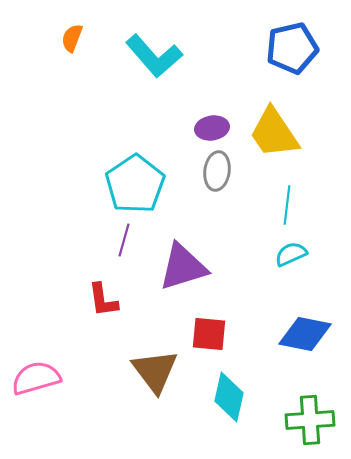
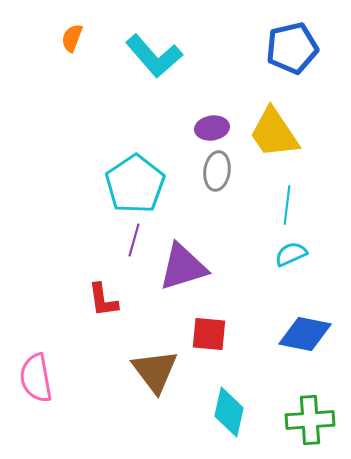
purple line: moved 10 px right
pink semicircle: rotated 84 degrees counterclockwise
cyan diamond: moved 15 px down
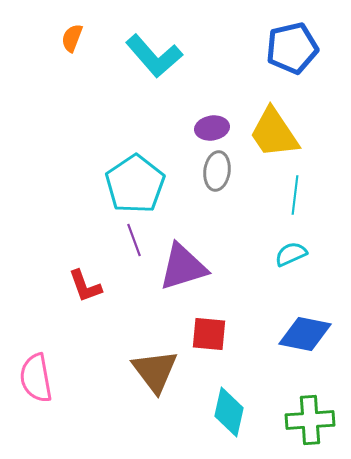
cyan line: moved 8 px right, 10 px up
purple line: rotated 36 degrees counterclockwise
red L-shape: moved 18 px left, 14 px up; rotated 12 degrees counterclockwise
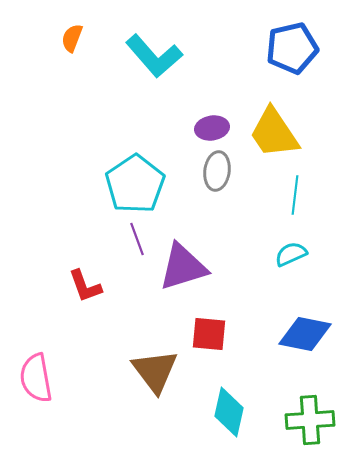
purple line: moved 3 px right, 1 px up
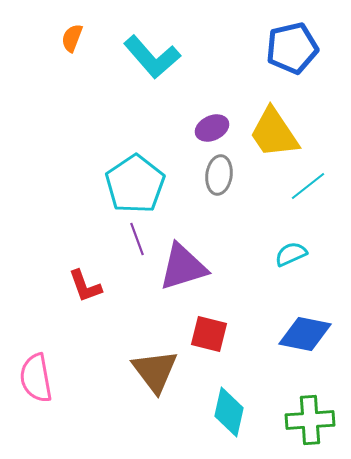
cyan L-shape: moved 2 px left, 1 px down
purple ellipse: rotated 16 degrees counterclockwise
gray ellipse: moved 2 px right, 4 px down
cyan line: moved 13 px right, 9 px up; rotated 45 degrees clockwise
red square: rotated 9 degrees clockwise
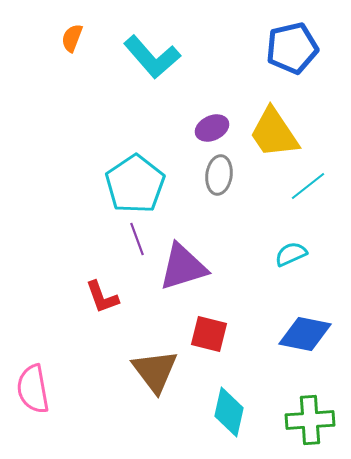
red L-shape: moved 17 px right, 11 px down
pink semicircle: moved 3 px left, 11 px down
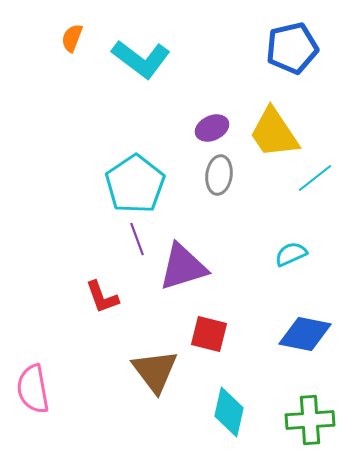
cyan L-shape: moved 11 px left, 2 px down; rotated 12 degrees counterclockwise
cyan line: moved 7 px right, 8 px up
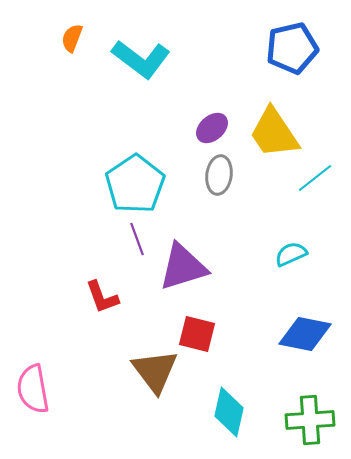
purple ellipse: rotated 16 degrees counterclockwise
red square: moved 12 px left
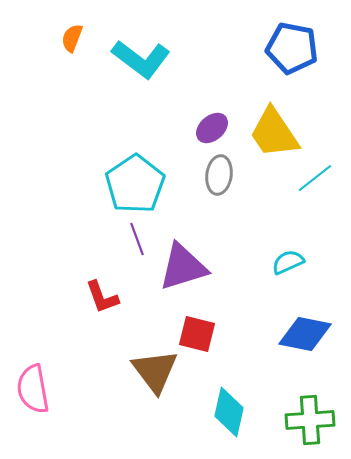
blue pentagon: rotated 24 degrees clockwise
cyan semicircle: moved 3 px left, 8 px down
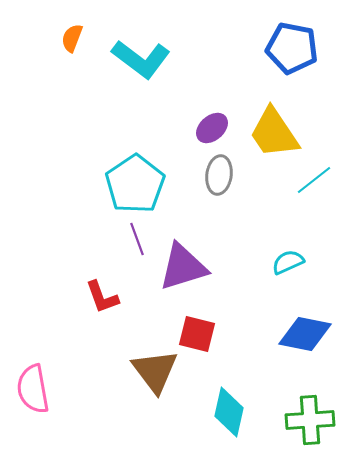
cyan line: moved 1 px left, 2 px down
